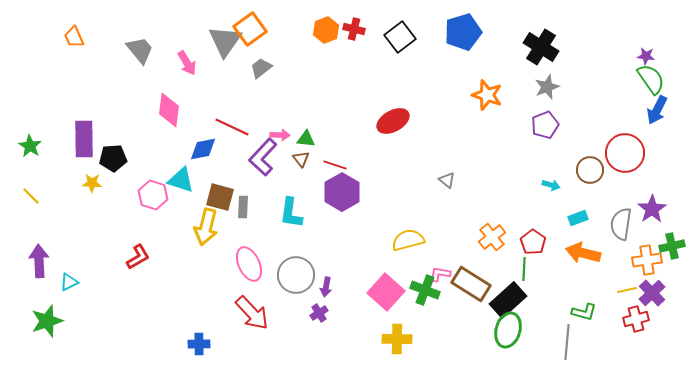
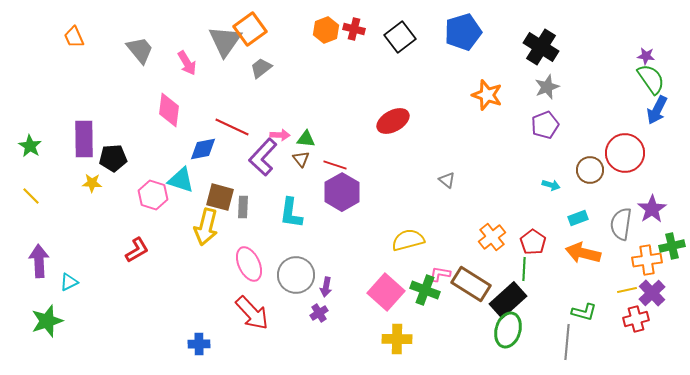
red L-shape at (138, 257): moved 1 px left, 7 px up
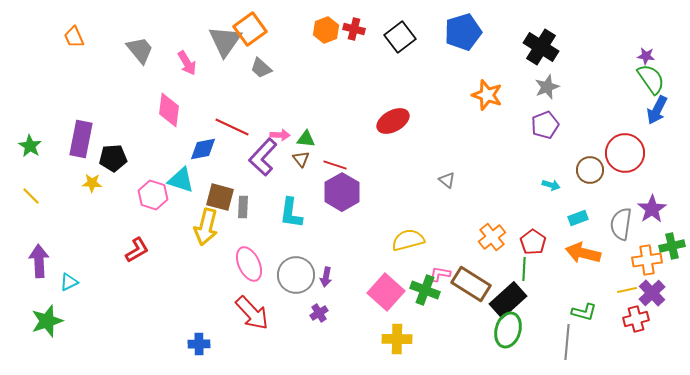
gray trapezoid at (261, 68): rotated 100 degrees counterclockwise
purple rectangle at (84, 139): moved 3 px left; rotated 12 degrees clockwise
purple arrow at (326, 287): moved 10 px up
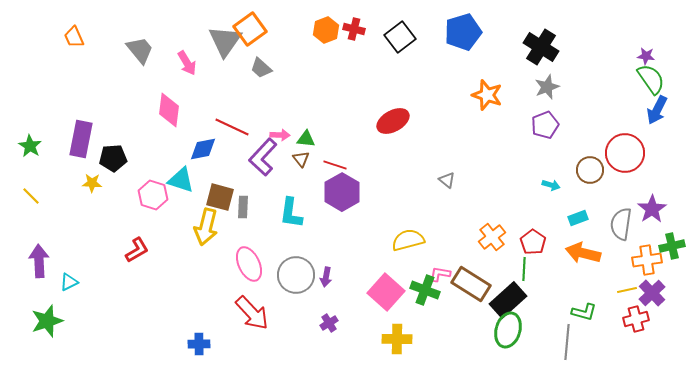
purple cross at (319, 313): moved 10 px right, 10 px down
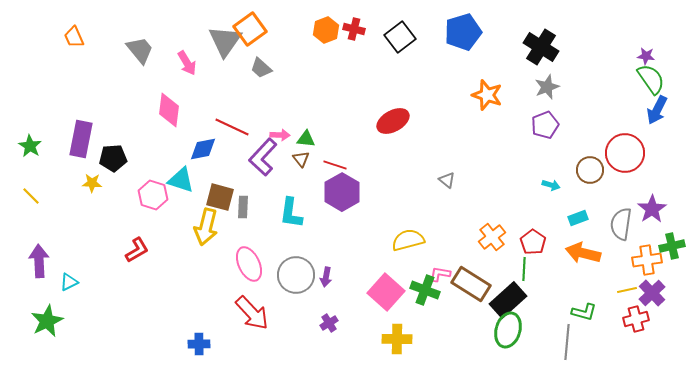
green star at (47, 321): rotated 8 degrees counterclockwise
